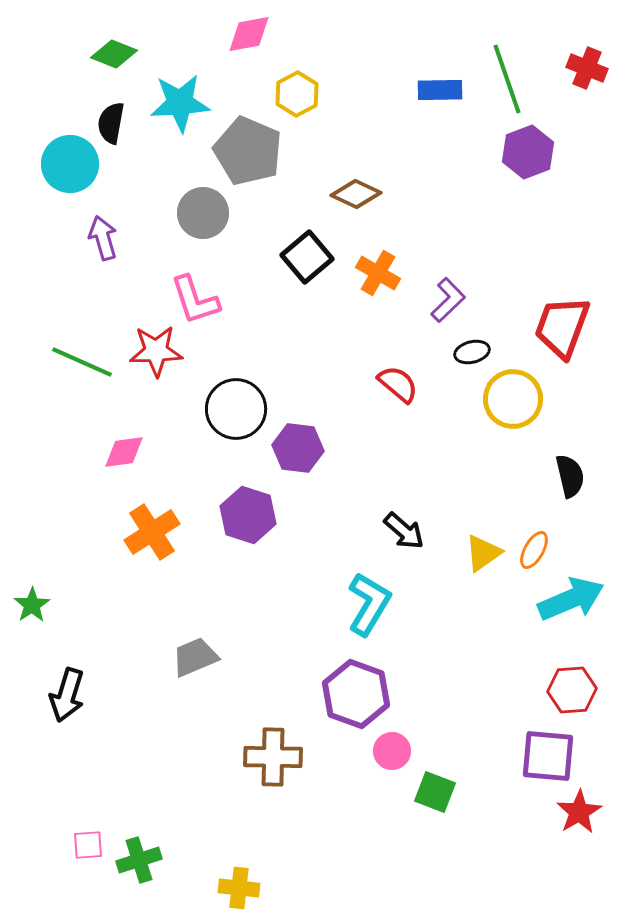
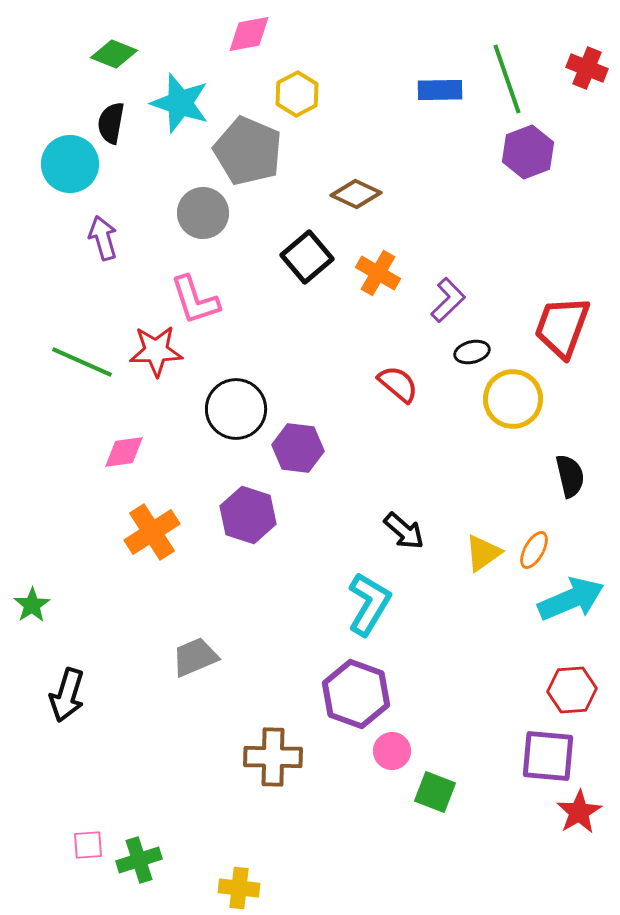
cyan star at (180, 103): rotated 22 degrees clockwise
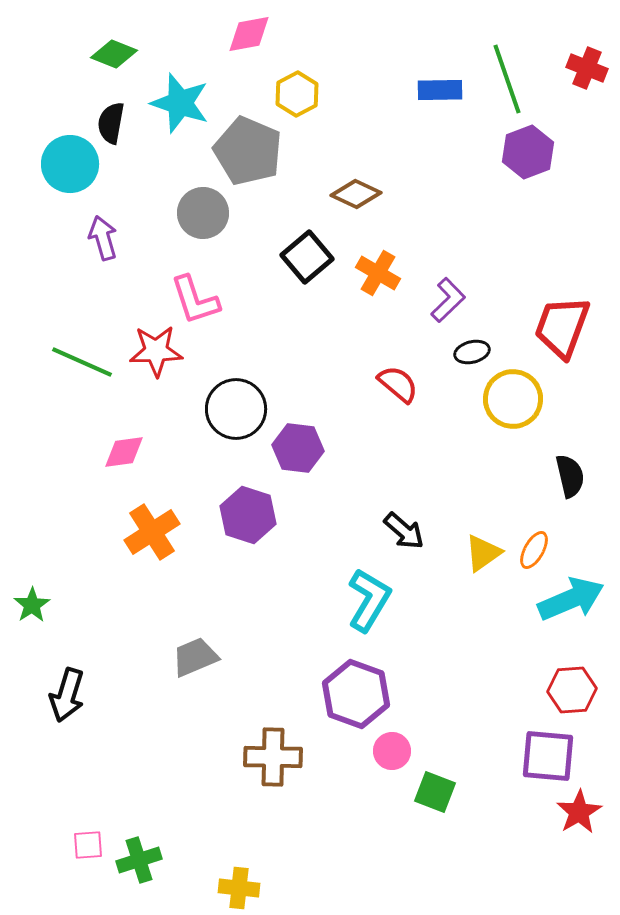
cyan L-shape at (369, 604): moved 4 px up
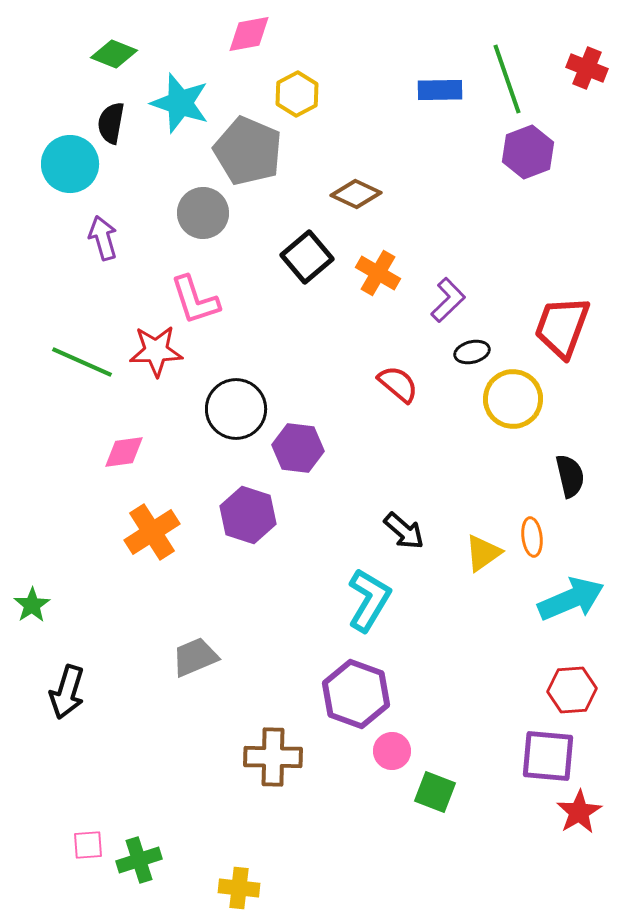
orange ellipse at (534, 550): moved 2 px left, 13 px up; rotated 36 degrees counterclockwise
black arrow at (67, 695): moved 3 px up
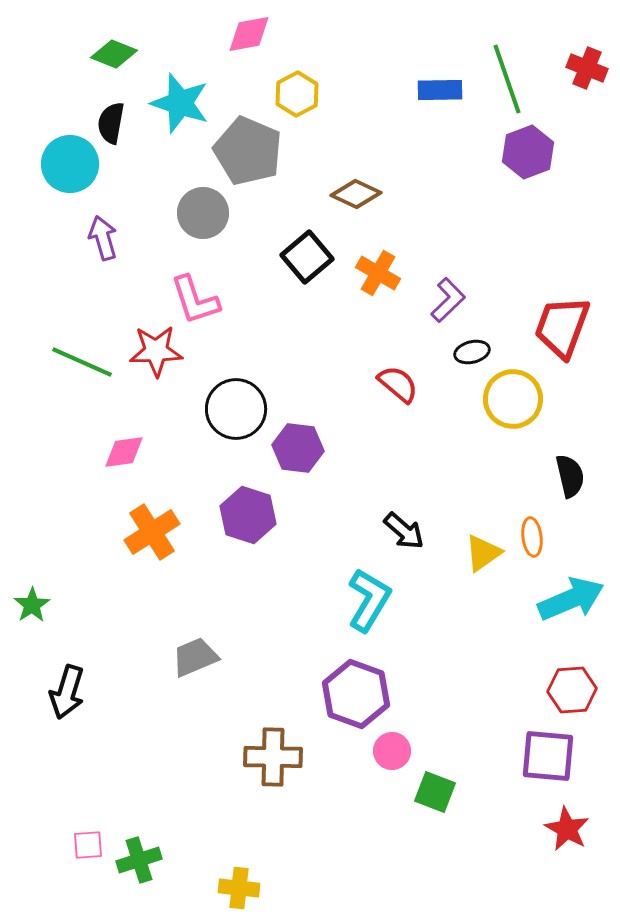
red star at (579, 812): moved 12 px left, 17 px down; rotated 12 degrees counterclockwise
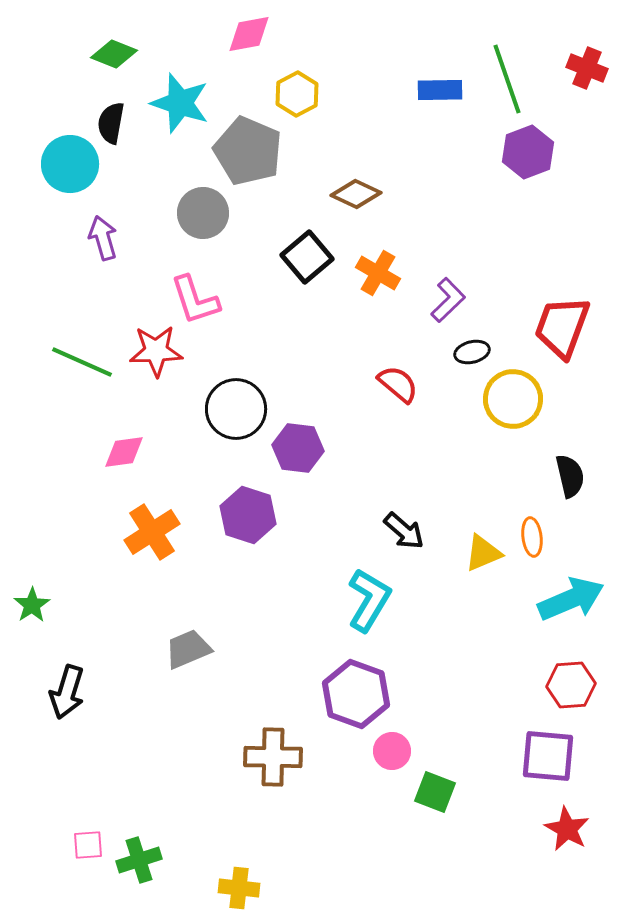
yellow triangle at (483, 553): rotated 12 degrees clockwise
gray trapezoid at (195, 657): moved 7 px left, 8 px up
red hexagon at (572, 690): moved 1 px left, 5 px up
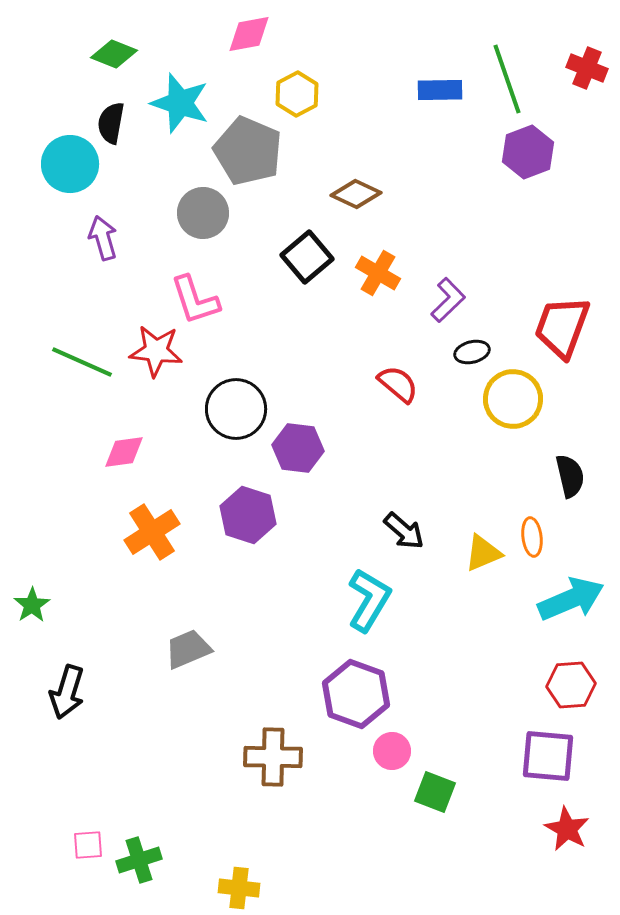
red star at (156, 351): rotated 8 degrees clockwise
